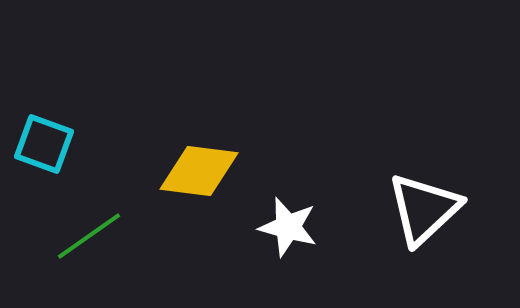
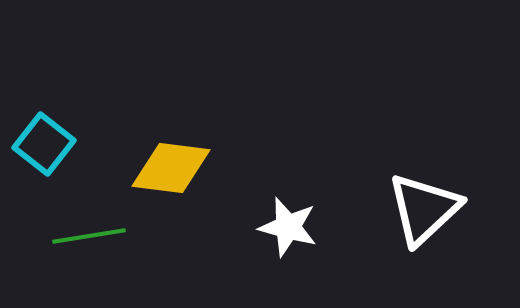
cyan square: rotated 18 degrees clockwise
yellow diamond: moved 28 px left, 3 px up
green line: rotated 26 degrees clockwise
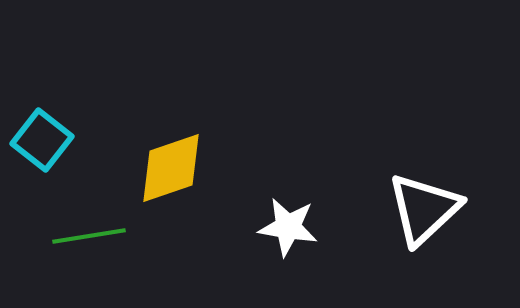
cyan square: moved 2 px left, 4 px up
yellow diamond: rotated 26 degrees counterclockwise
white star: rotated 6 degrees counterclockwise
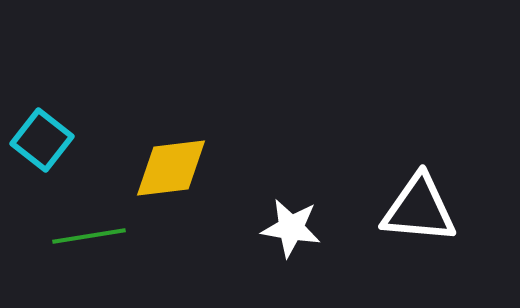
yellow diamond: rotated 12 degrees clockwise
white triangle: moved 5 px left; rotated 48 degrees clockwise
white star: moved 3 px right, 1 px down
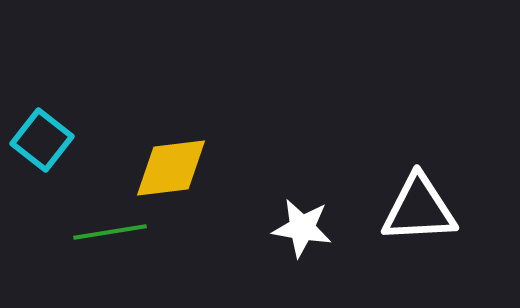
white triangle: rotated 8 degrees counterclockwise
white star: moved 11 px right
green line: moved 21 px right, 4 px up
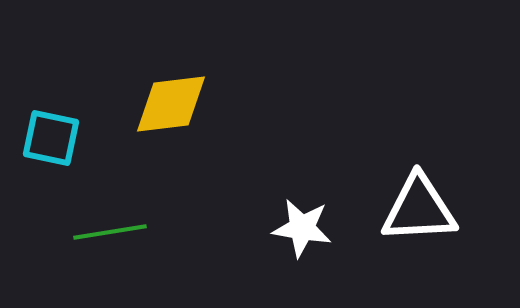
cyan square: moved 9 px right, 2 px up; rotated 26 degrees counterclockwise
yellow diamond: moved 64 px up
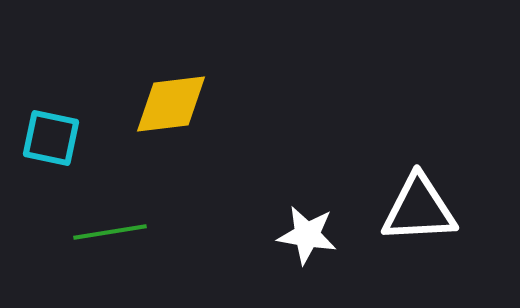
white star: moved 5 px right, 7 px down
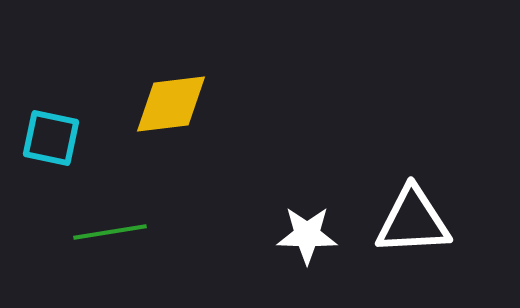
white triangle: moved 6 px left, 12 px down
white star: rotated 8 degrees counterclockwise
